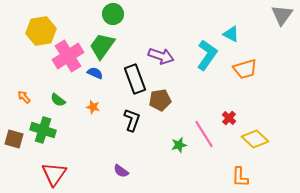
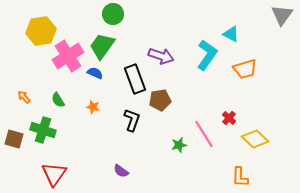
green semicircle: rotated 21 degrees clockwise
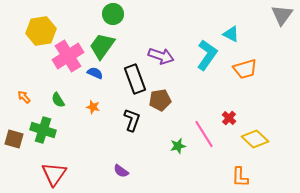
green star: moved 1 px left, 1 px down
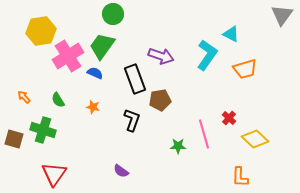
pink line: rotated 16 degrees clockwise
green star: rotated 14 degrees clockwise
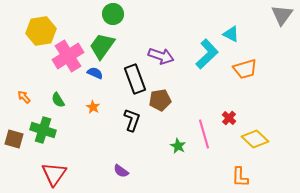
cyan L-shape: moved 1 px up; rotated 12 degrees clockwise
orange star: rotated 16 degrees clockwise
green star: rotated 28 degrees clockwise
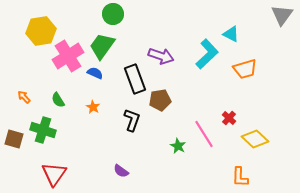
pink line: rotated 16 degrees counterclockwise
